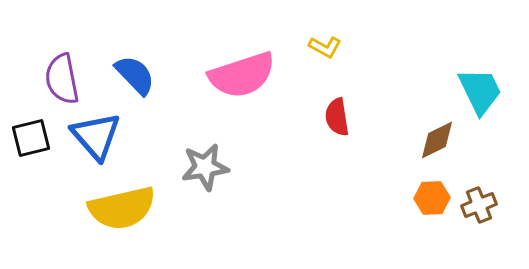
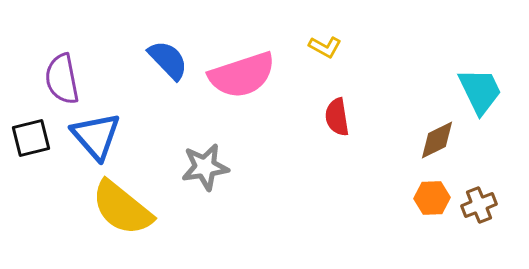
blue semicircle: moved 33 px right, 15 px up
yellow semicircle: rotated 52 degrees clockwise
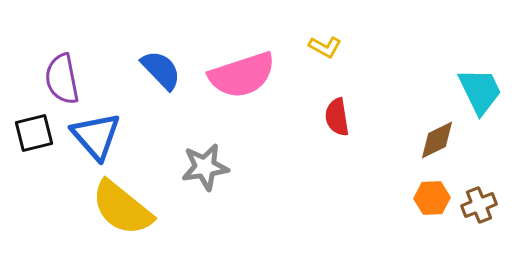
blue semicircle: moved 7 px left, 10 px down
black square: moved 3 px right, 5 px up
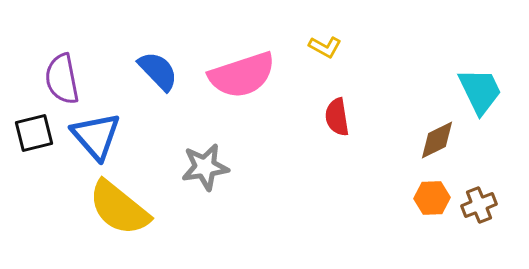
blue semicircle: moved 3 px left, 1 px down
yellow semicircle: moved 3 px left
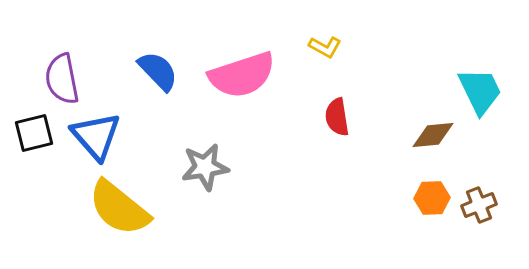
brown diamond: moved 4 px left, 5 px up; rotated 21 degrees clockwise
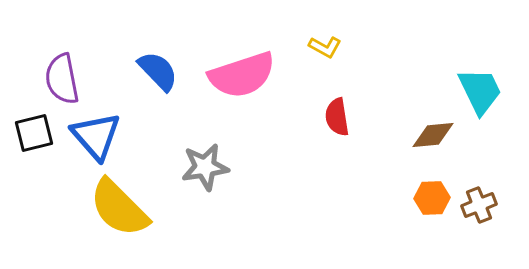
yellow semicircle: rotated 6 degrees clockwise
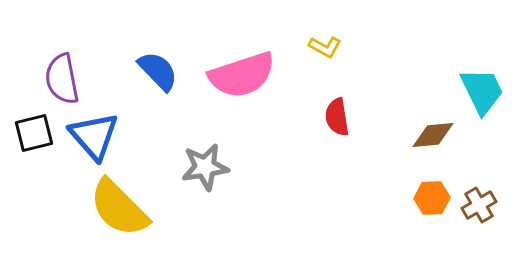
cyan trapezoid: moved 2 px right
blue triangle: moved 2 px left
brown cross: rotated 8 degrees counterclockwise
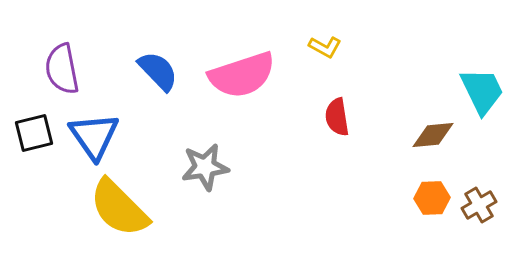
purple semicircle: moved 10 px up
blue triangle: rotated 6 degrees clockwise
